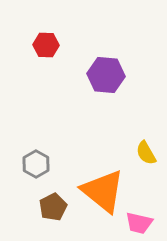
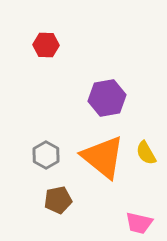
purple hexagon: moved 1 px right, 23 px down; rotated 15 degrees counterclockwise
gray hexagon: moved 10 px right, 9 px up
orange triangle: moved 34 px up
brown pentagon: moved 5 px right, 7 px up; rotated 16 degrees clockwise
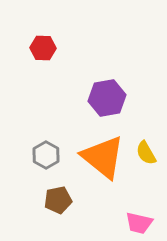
red hexagon: moved 3 px left, 3 px down
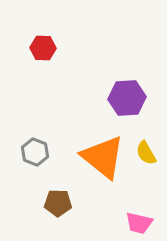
purple hexagon: moved 20 px right; rotated 6 degrees clockwise
gray hexagon: moved 11 px left, 3 px up; rotated 8 degrees counterclockwise
brown pentagon: moved 3 px down; rotated 12 degrees clockwise
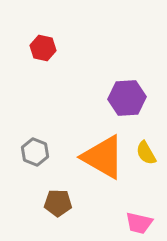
red hexagon: rotated 10 degrees clockwise
orange triangle: rotated 9 degrees counterclockwise
